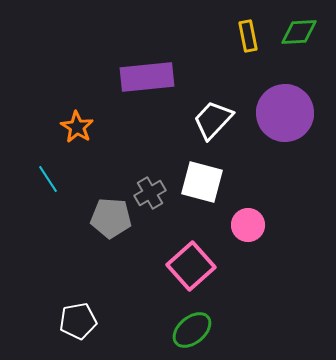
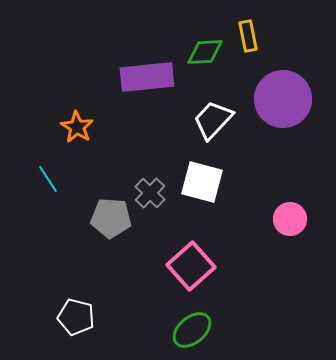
green diamond: moved 94 px left, 20 px down
purple circle: moved 2 px left, 14 px up
gray cross: rotated 16 degrees counterclockwise
pink circle: moved 42 px right, 6 px up
white pentagon: moved 2 px left, 4 px up; rotated 24 degrees clockwise
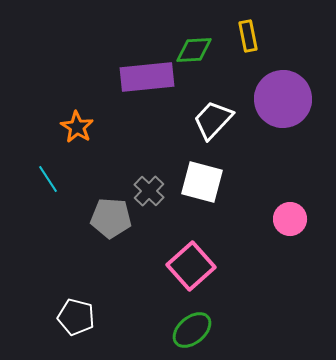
green diamond: moved 11 px left, 2 px up
gray cross: moved 1 px left, 2 px up
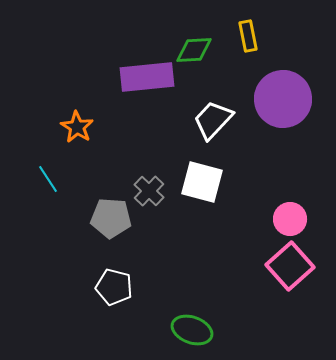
pink square: moved 99 px right
white pentagon: moved 38 px right, 30 px up
green ellipse: rotated 60 degrees clockwise
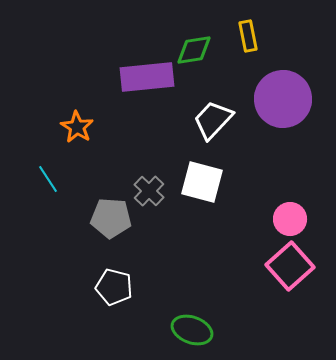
green diamond: rotated 6 degrees counterclockwise
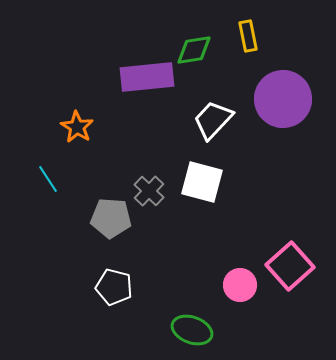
pink circle: moved 50 px left, 66 px down
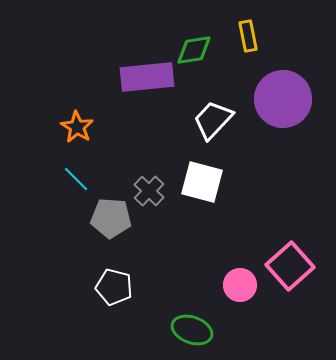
cyan line: moved 28 px right; rotated 12 degrees counterclockwise
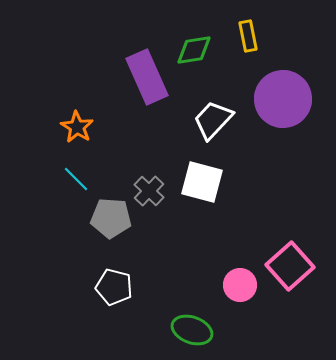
purple rectangle: rotated 72 degrees clockwise
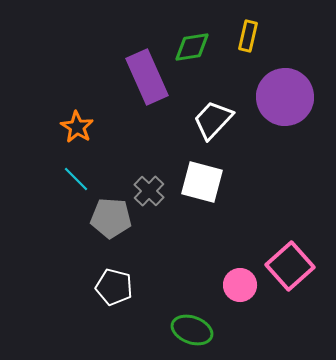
yellow rectangle: rotated 24 degrees clockwise
green diamond: moved 2 px left, 3 px up
purple circle: moved 2 px right, 2 px up
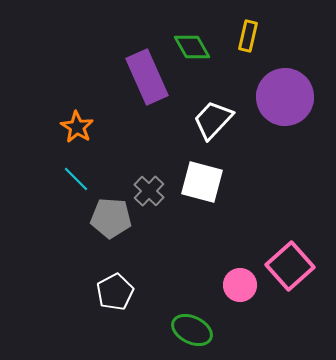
green diamond: rotated 69 degrees clockwise
white pentagon: moved 1 px right, 5 px down; rotated 30 degrees clockwise
green ellipse: rotated 6 degrees clockwise
